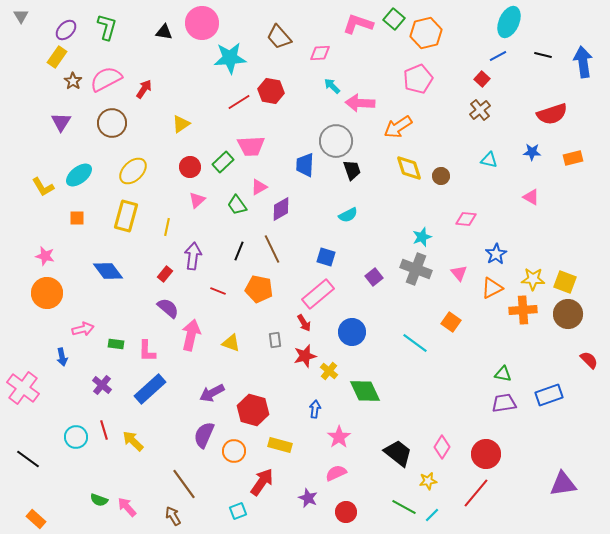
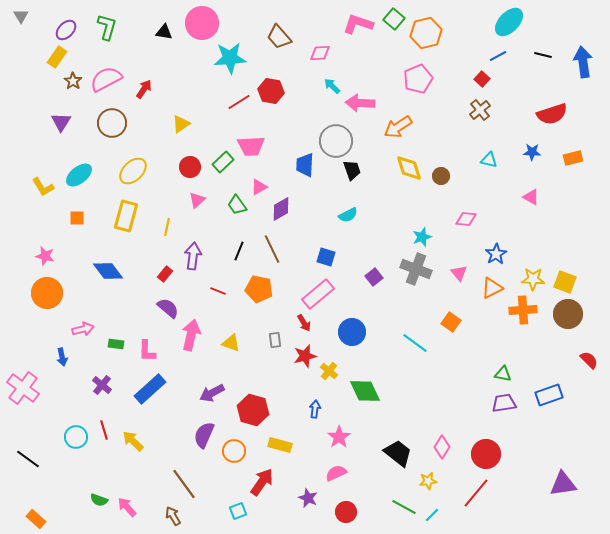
cyan ellipse at (509, 22): rotated 20 degrees clockwise
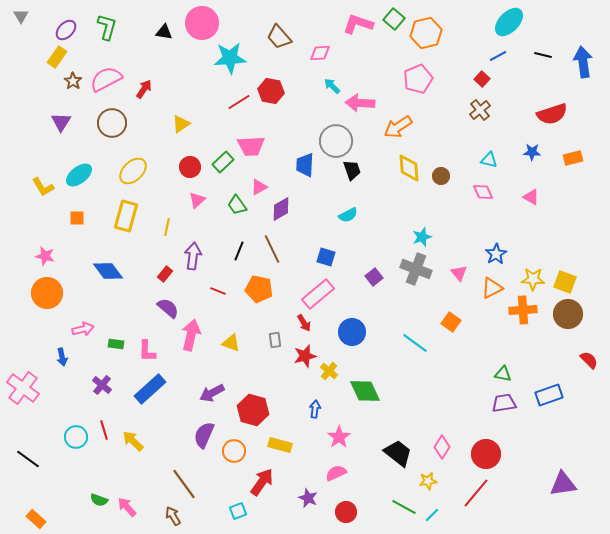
yellow diamond at (409, 168): rotated 12 degrees clockwise
pink diamond at (466, 219): moved 17 px right, 27 px up; rotated 60 degrees clockwise
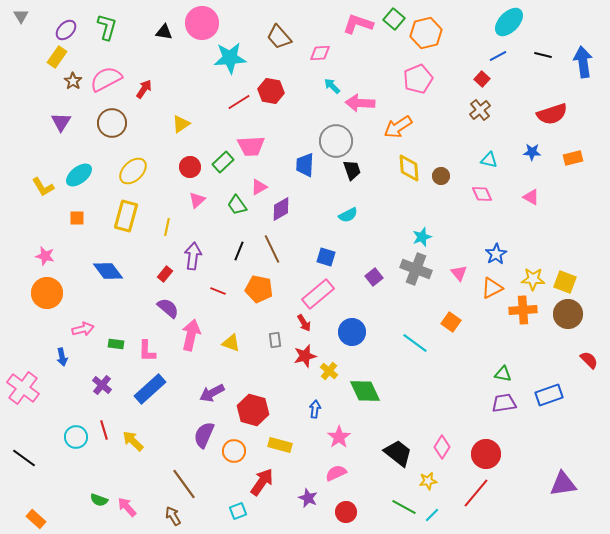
pink diamond at (483, 192): moved 1 px left, 2 px down
black line at (28, 459): moved 4 px left, 1 px up
